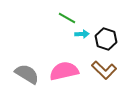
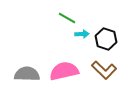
gray semicircle: rotated 30 degrees counterclockwise
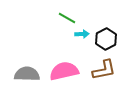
black hexagon: rotated 15 degrees clockwise
brown L-shape: rotated 55 degrees counterclockwise
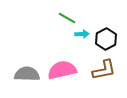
pink semicircle: moved 2 px left, 1 px up
